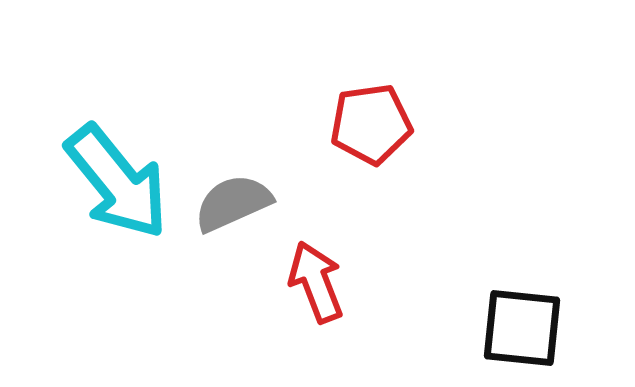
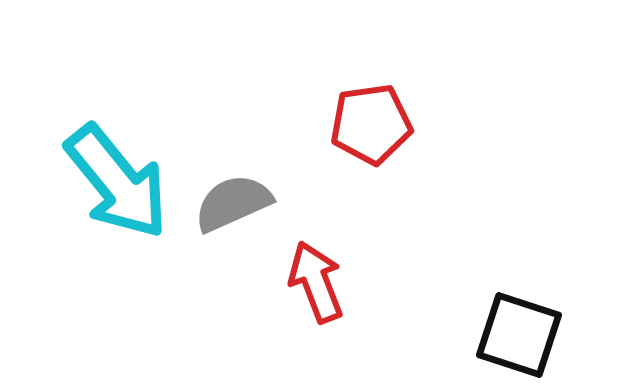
black square: moved 3 px left, 7 px down; rotated 12 degrees clockwise
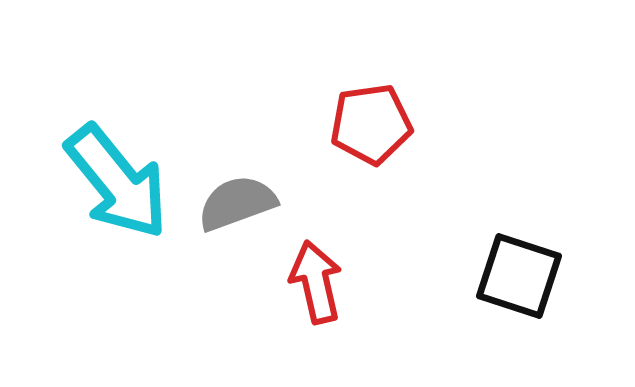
gray semicircle: moved 4 px right; rotated 4 degrees clockwise
red arrow: rotated 8 degrees clockwise
black square: moved 59 px up
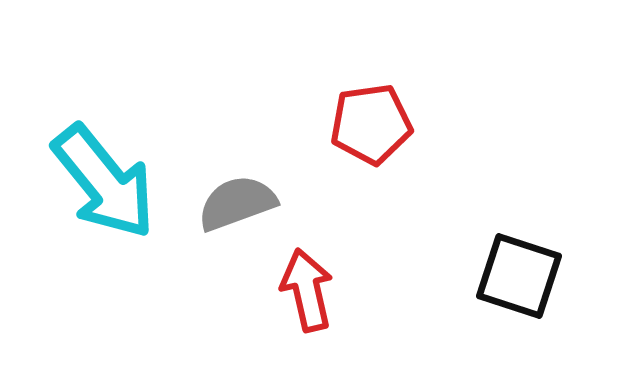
cyan arrow: moved 13 px left
red arrow: moved 9 px left, 8 px down
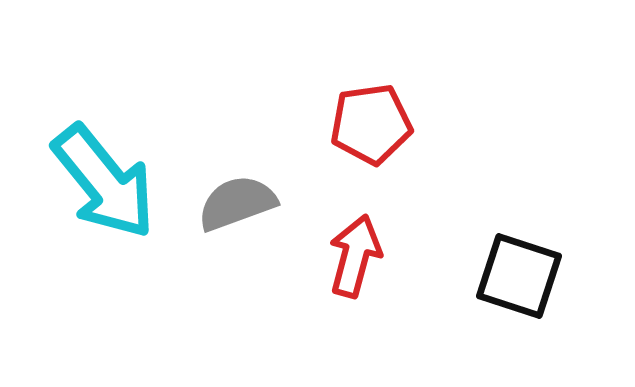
red arrow: moved 48 px right, 34 px up; rotated 28 degrees clockwise
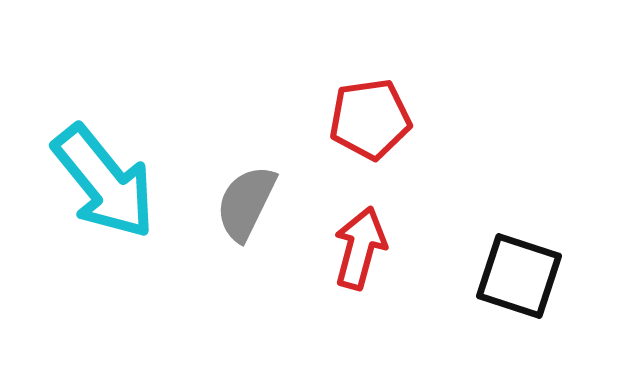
red pentagon: moved 1 px left, 5 px up
gray semicircle: moved 9 px right; rotated 44 degrees counterclockwise
red arrow: moved 5 px right, 8 px up
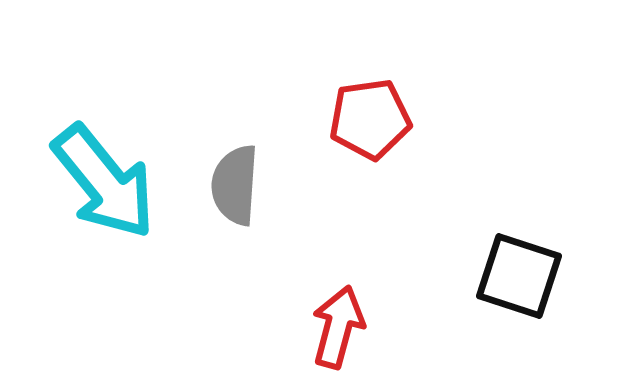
gray semicircle: moved 11 px left, 18 px up; rotated 22 degrees counterclockwise
red arrow: moved 22 px left, 79 px down
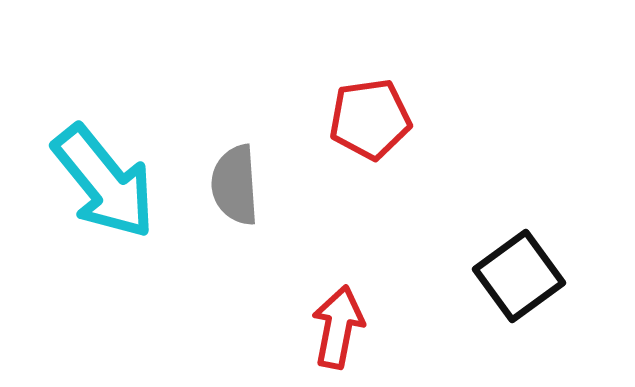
gray semicircle: rotated 8 degrees counterclockwise
black square: rotated 36 degrees clockwise
red arrow: rotated 4 degrees counterclockwise
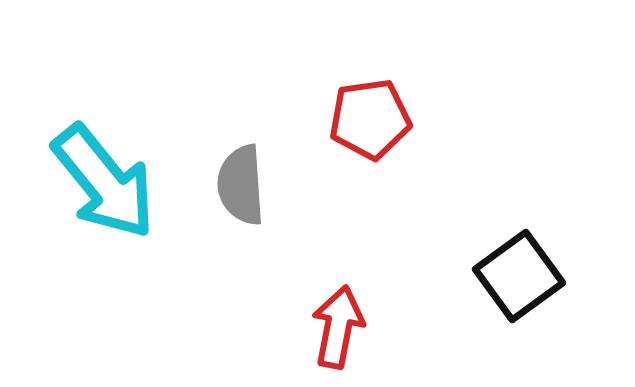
gray semicircle: moved 6 px right
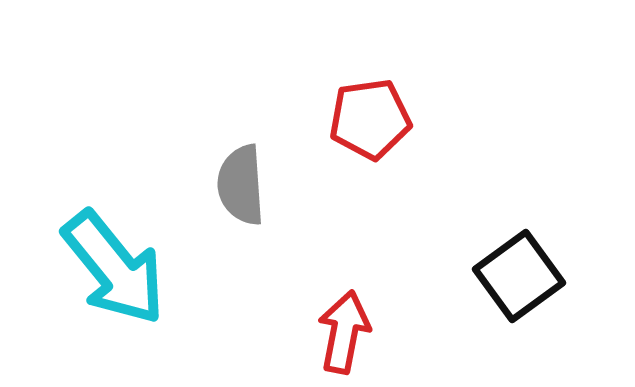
cyan arrow: moved 10 px right, 86 px down
red arrow: moved 6 px right, 5 px down
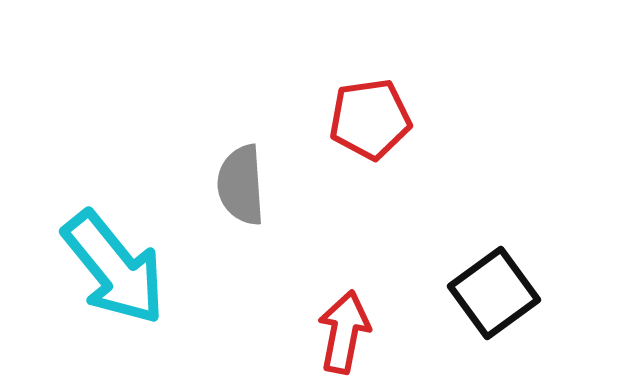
black square: moved 25 px left, 17 px down
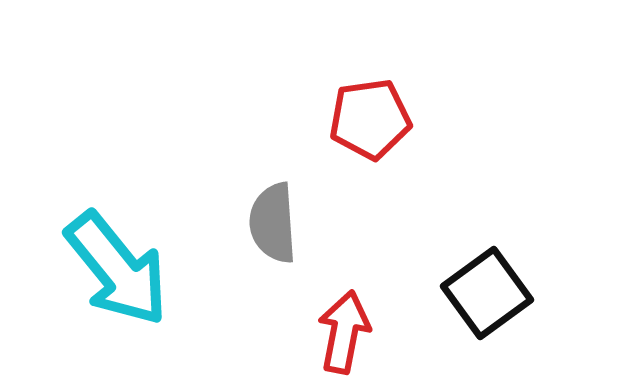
gray semicircle: moved 32 px right, 38 px down
cyan arrow: moved 3 px right, 1 px down
black square: moved 7 px left
